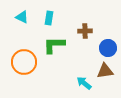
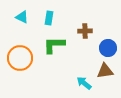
orange circle: moved 4 px left, 4 px up
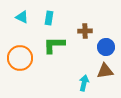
blue circle: moved 2 px left, 1 px up
cyan arrow: rotated 63 degrees clockwise
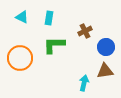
brown cross: rotated 24 degrees counterclockwise
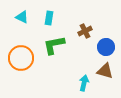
green L-shape: rotated 10 degrees counterclockwise
orange circle: moved 1 px right
brown triangle: rotated 24 degrees clockwise
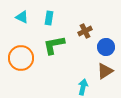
brown triangle: rotated 48 degrees counterclockwise
cyan arrow: moved 1 px left, 4 px down
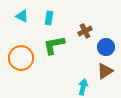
cyan triangle: moved 1 px up
